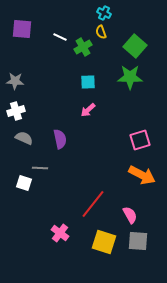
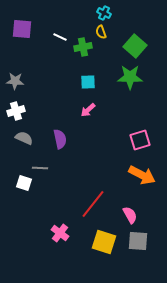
green cross: rotated 18 degrees clockwise
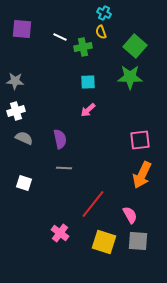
pink square: rotated 10 degrees clockwise
gray line: moved 24 px right
orange arrow: rotated 88 degrees clockwise
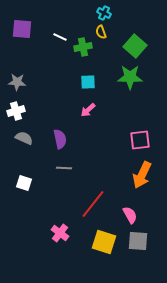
gray star: moved 2 px right, 1 px down
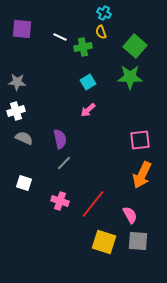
cyan square: rotated 28 degrees counterclockwise
gray line: moved 5 px up; rotated 49 degrees counterclockwise
pink cross: moved 32 px up; rotated 18 degrees counterclockwise
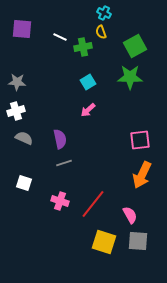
green square: rotated 20 degrees clockwise
gray line: rotated 28 degrees clockwise
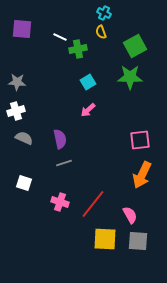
green cross: moved 5 px left, 2 px down
pink cross: moved 1 px down
yellow square: moved 1 px right, 3 px up; rotated 15 degrees counterclockwise
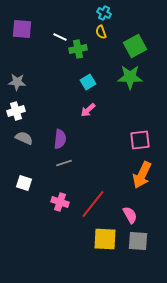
purple semicircle: rotated 18 degrees clockwise
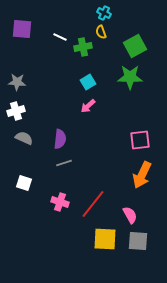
green cross: moved 5 px right, 2 px up
pink arrow: moved 4 px up
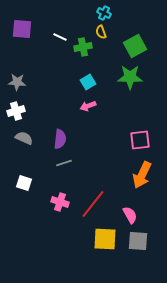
pink arrow: rotated 21 degrees clockwise
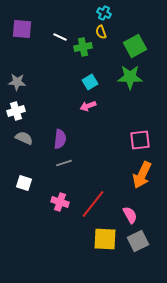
cyan square: moved 2 px right
gray square: rotated 30 degrees counterclockwise
